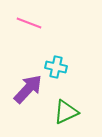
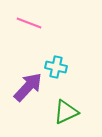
purple arrow: moved 2 px up
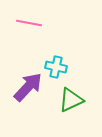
pink line: rotated 10 degrees counterclockwise
green triangle: moved 5 px right, 12 px up
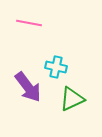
purple arrow: rotated 100 degrees clockwise
green triangle: moved 1 px right, 1 px up
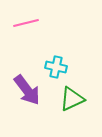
pink line: moved 3 px left; rotated 25 degrees counterclockwise
purple arrow: moved 1 px left, 3 px down
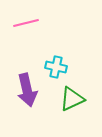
purple arrow: rotated 24 degrees clockwise
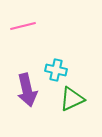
pink line: moved 3 px left, 3 px down
cyan cross: moved 3 px down
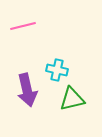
cyan cross: moved 1 px right
green triangle: rotated 12 degrees clockwise
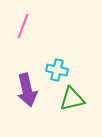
pink line: rotated 55 degrees counterclockwise
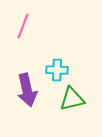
cyan cross: rotated 10 degrees counterclockwise
